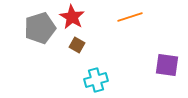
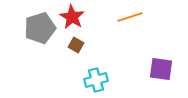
brown square: moved 1 px left
purple square: moved 6 px left, 4 px down
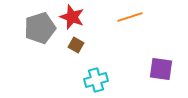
red star: rotated 10 degrees counterclockwise
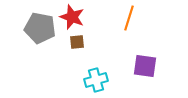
orange line: moved 1 px left, 1 px down; rotated 55 degrees counterclockwise
gray pentagon: rotated 28 degrees clockwise
brown square: moved 1 px right, 3 px up; rotated 35 degrees counterclockwise
purple square: moved 16 px left, 3 px up
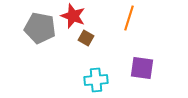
red star: moved 1 px right, 1 px up
brown square: moved 9 px right, 4 px up; rotated 35 degrees clockwise
purple square: moved 3 px left, 2 px down
cyan cross: rotated 10 degrees clockwise
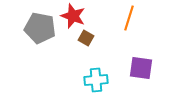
purple square: moved 1 px left
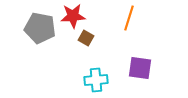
red star: rotated 25 degrees counterclockwise
purple square: moved 1 px left
